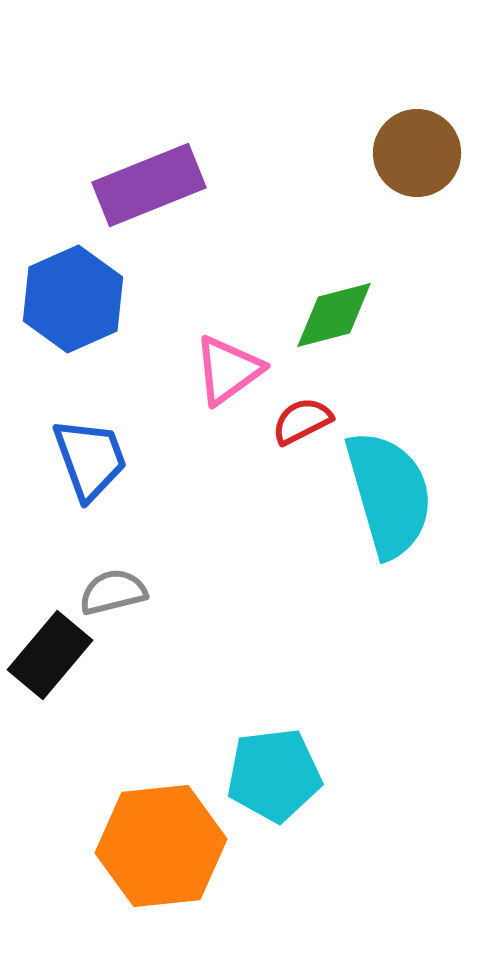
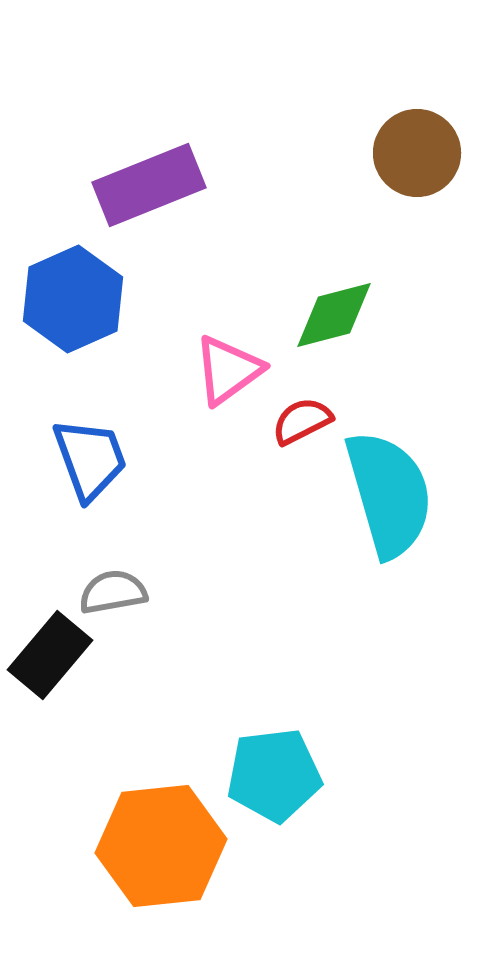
gray semicircle: rotated 4 degrees clockwise
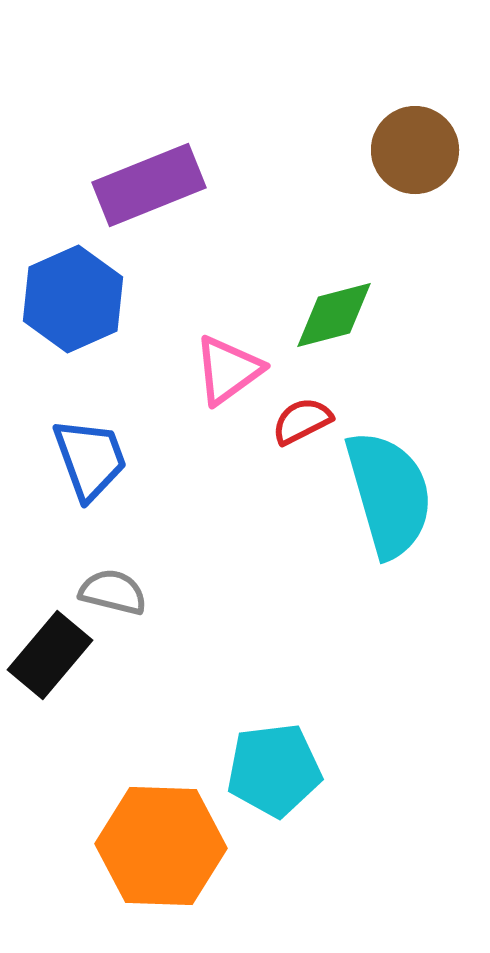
brown circle: moved 2 px left, 3 px up
gray semicircle: rotated 24 degrees clockwise
cyan pentagon: moved 5 px up
orange hexagon: rotated 8 degrees clockwise
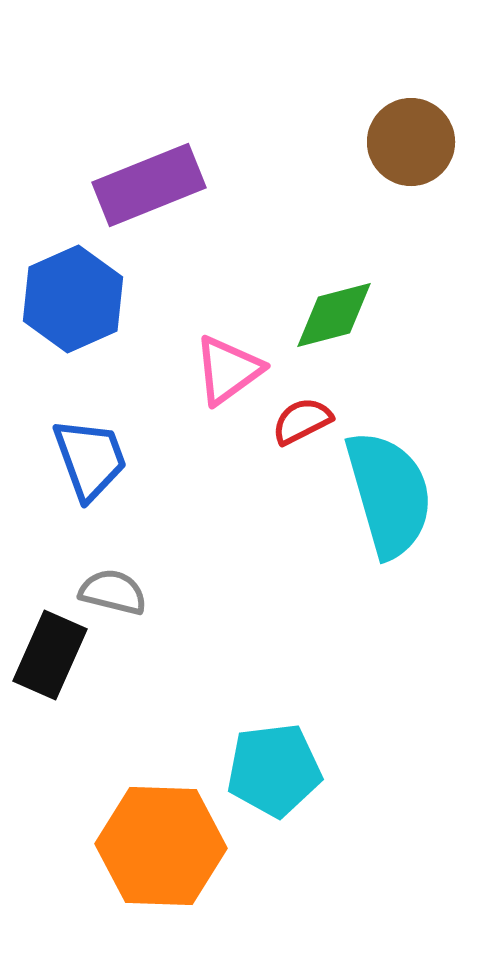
brown circle: moved 4 px left, 8 px up
black rectangle: rotated 16 degrees counterclockwise
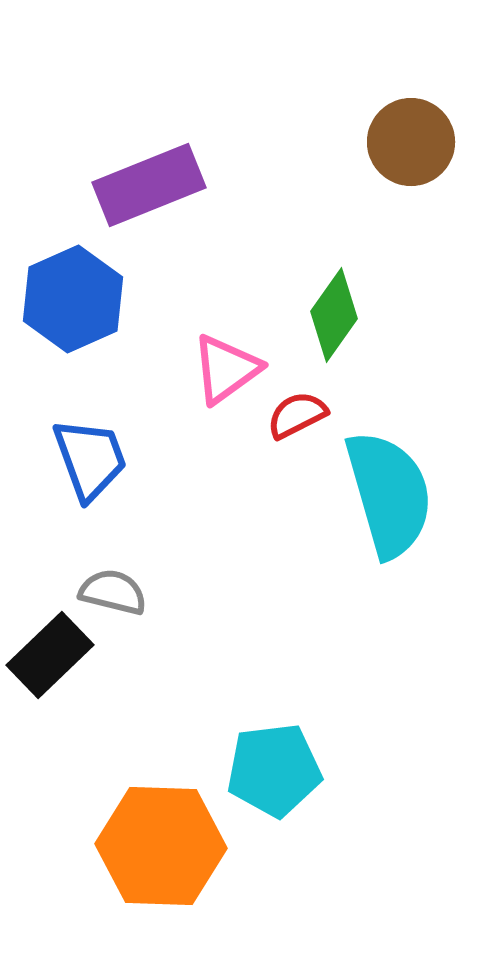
green diamond: rotated 40 degrees counterclockwise
pink triangle: moved 2 px left, 1 px up
red semicircle: moved 5 px left, 6 px up
black rectangle: rotated 22 degrees clockwise
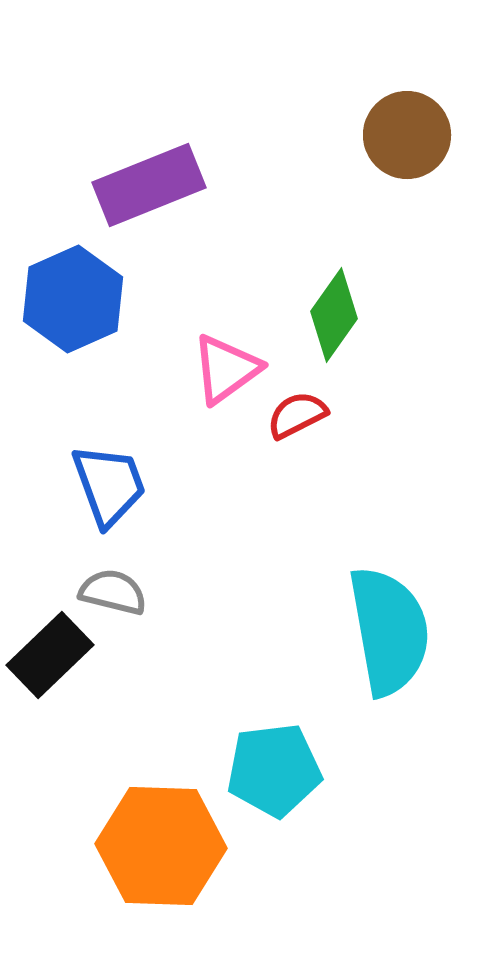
brown circle: moved 4 px left, 7 px up
blue trapezoid: moved 19 px right, 26 px down
cyan semicircle: moved 137 px down; rotated 6 degrees clockwise
